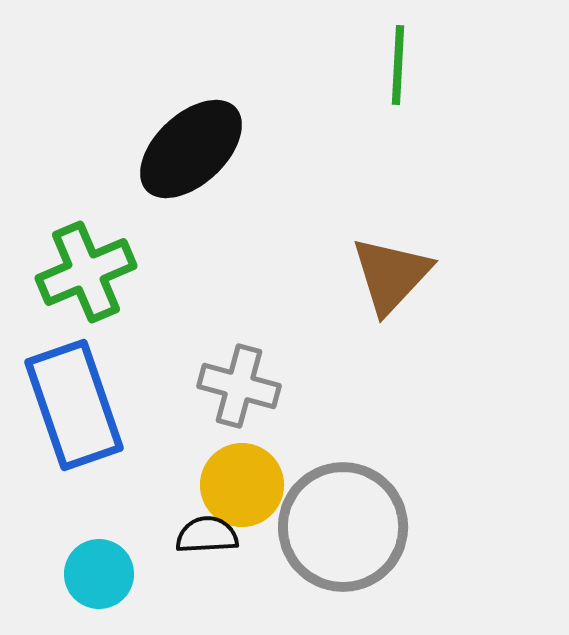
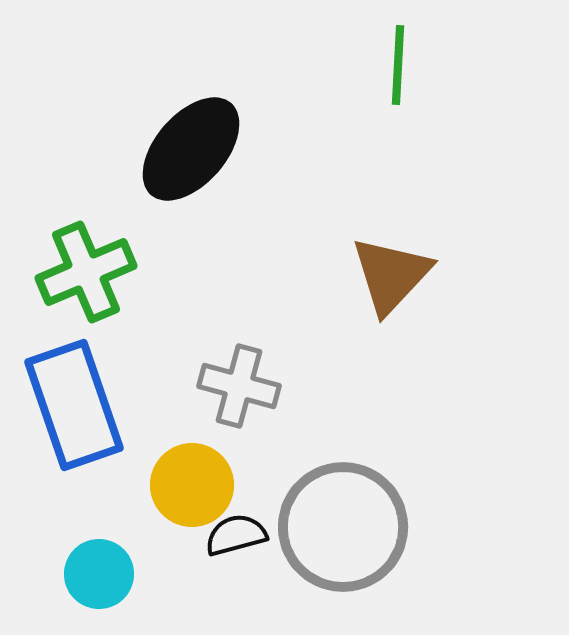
black ellipse: rotated 6 degrees counterclockwise
yellow circle: moved 50 px left
black semicircle: moved 29 px right; rotated 12 degrees counterclockwise
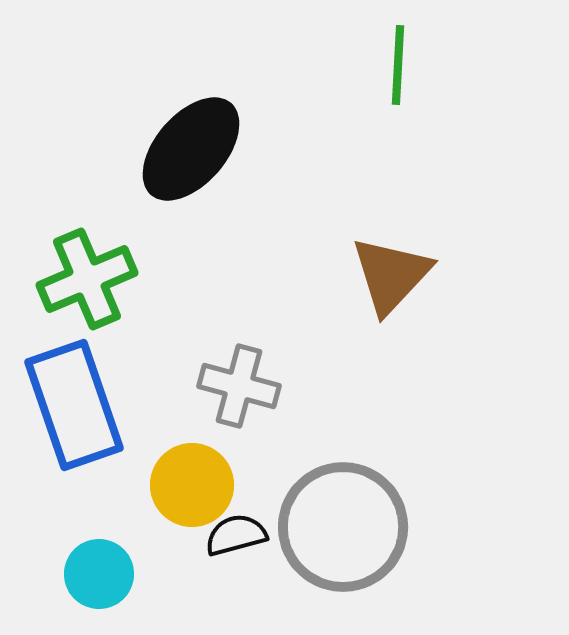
green cross: moved 1 px right, 7 px down
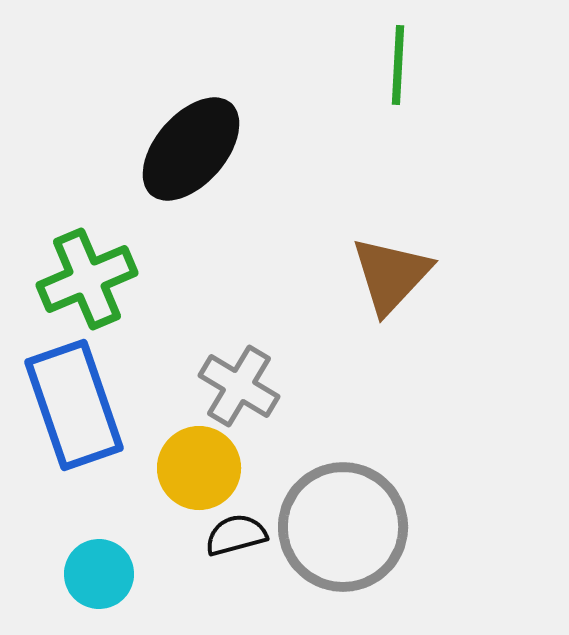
gray cross: rotated 16 degrees clockwise
yellow circle: moved 7 px right, 17 px up
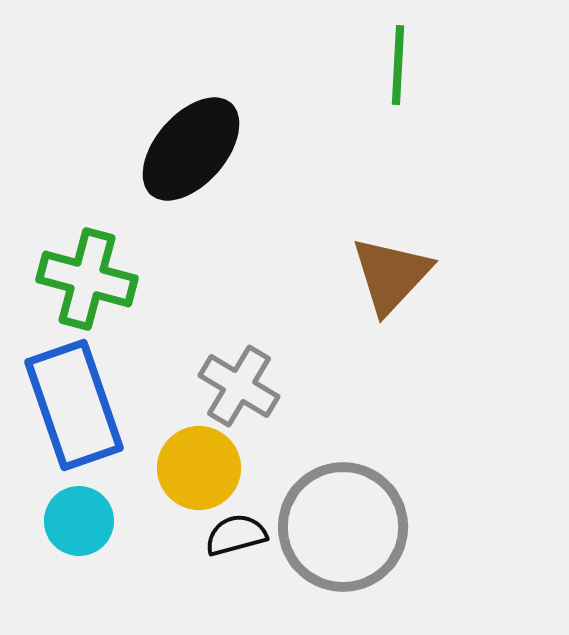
green cross: rotated 38 degrees clockwise
cyan circle: moved 20 px left, 53 px up
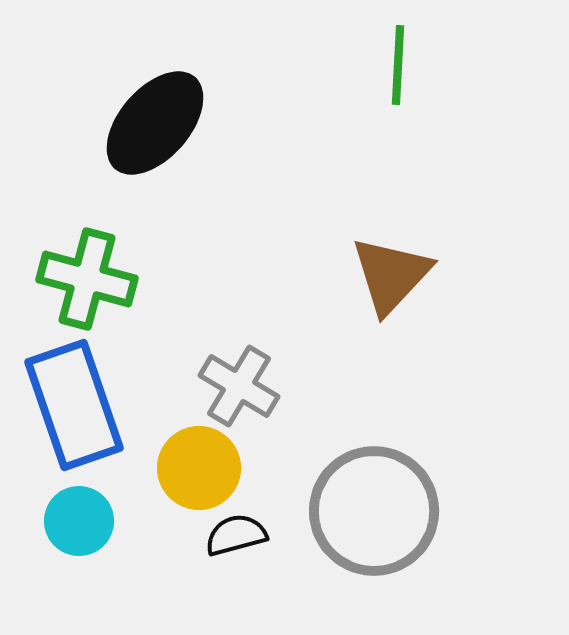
black ellipse: moved 36 px left, 26 px up
gray circle: moved 31 px right, 16 px up
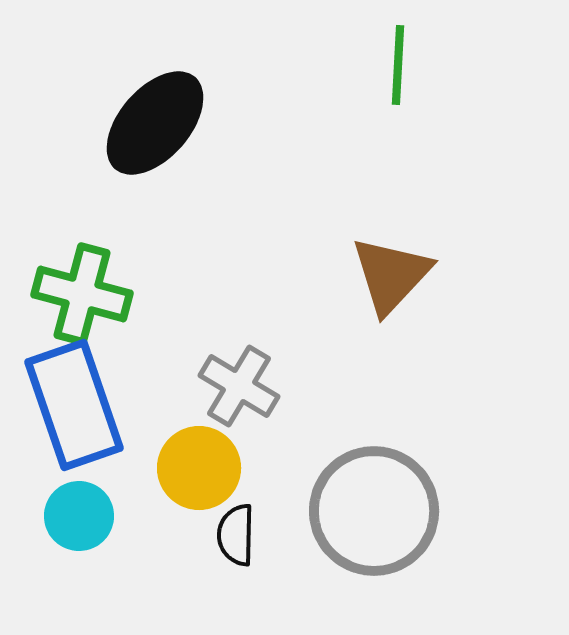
green cross: moved 5 px left, 15 px down
cyan circle: moved 5 px up
black semicircle: rotated 74 degrees counterclockwise
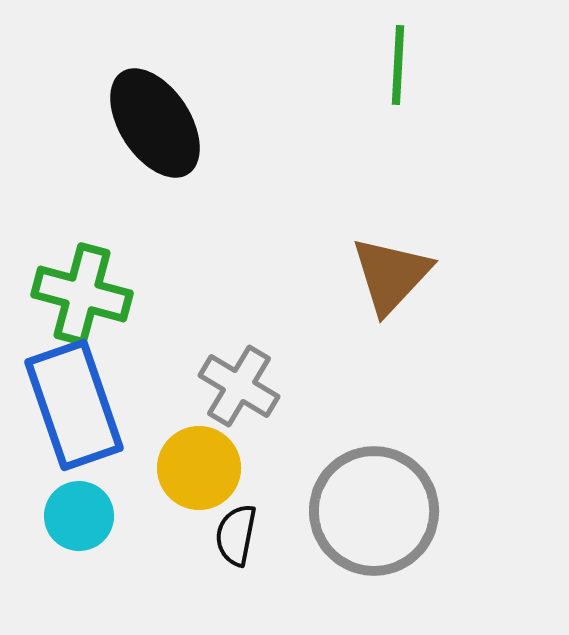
black ellipse: rotated 74 degrees counterclockwise
black semicircle: rotated 10 degrees clockwise
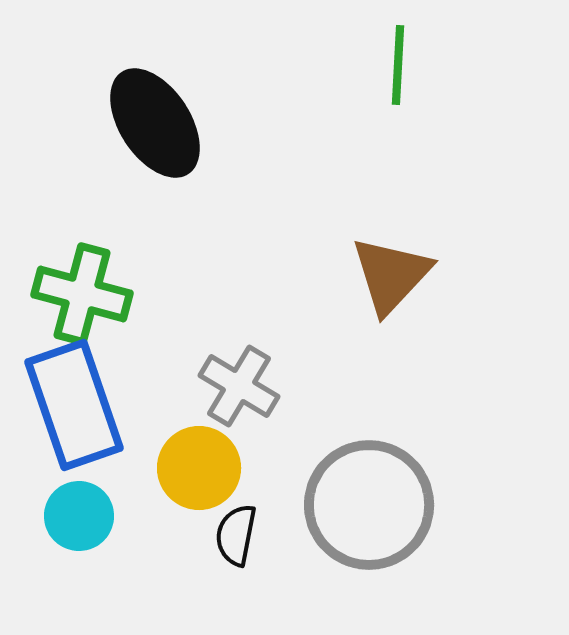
gray circle: moved 5 px left, 6 px up
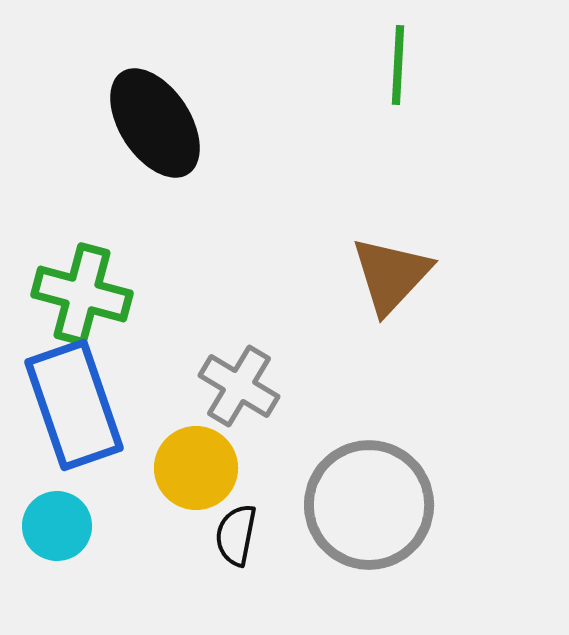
yellow circle: moved 3 px left
cyan circle: moved 22 px left, 10 px down
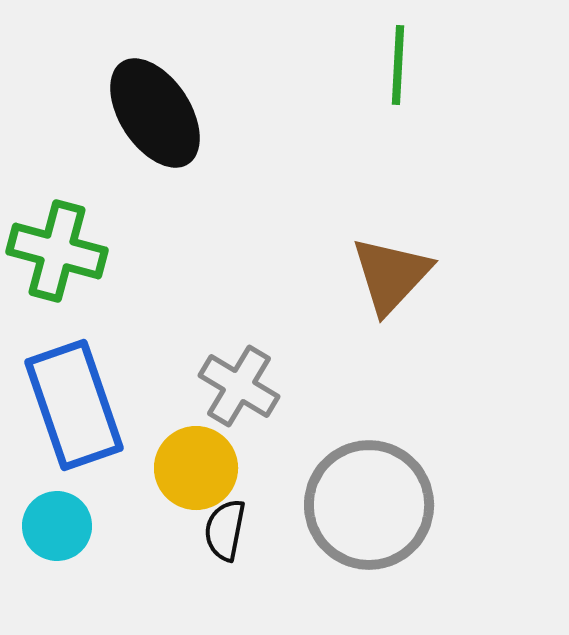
black ellipse: moved 10 px up
green cross: moved 25 px left, 43 px up
black semicircle: moved 11 px left, 5 px up
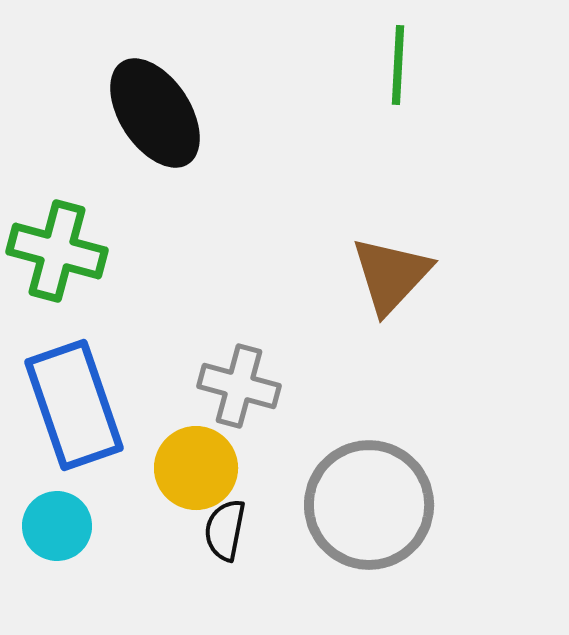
gray cross: rotated 16 degrees counterclockwise
